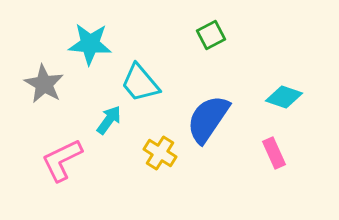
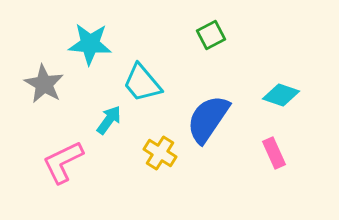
cyan trapezoid: moved 2 px right
cyan diamond: moved 3 px left, 2 px up
pink L-shape: moved 1 px right, 2 px down
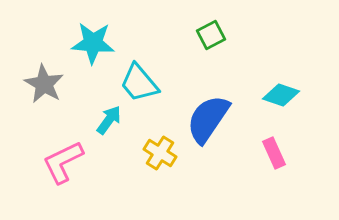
cyan star: moved 3 px right, 1 px up
cyan trapezoid: moved 3 px left
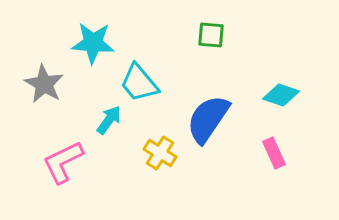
green square: rotated 32 degrees clockwise
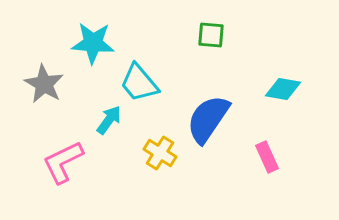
cyan diamond: moved 2 px right, 6 px up; rotated 9 degrees counterclockwise
pink rectangle: moved 7 px left, 4 px down
